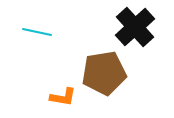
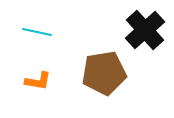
black cross: moved 10 px right, 3 px down
orange L-shape: moved 25 px left, 16 px up
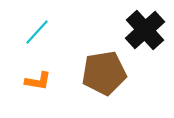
cyan line: rotated 60 degrees counterclockwise
